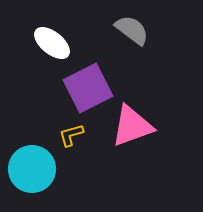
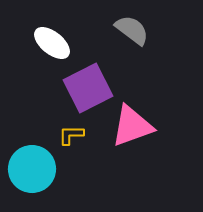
yellow L-shape: rotated 16 degrees clockwise
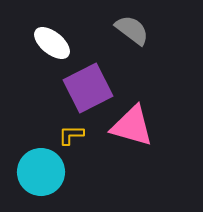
pink triangle: rotated 36 degrees clockwise
cyan circle: moved 9 px right, 3 px down
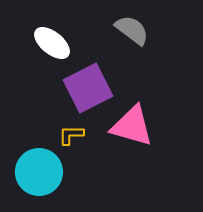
cyan circle: moved 2 px left
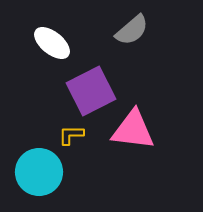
gray semicircle: rotated 102 degrees clockwise
purple square: moved 3 px right, 3 px down
pink triangle: moved 1 px right, 4 px down; rotated 9 degrees counterclockwise
